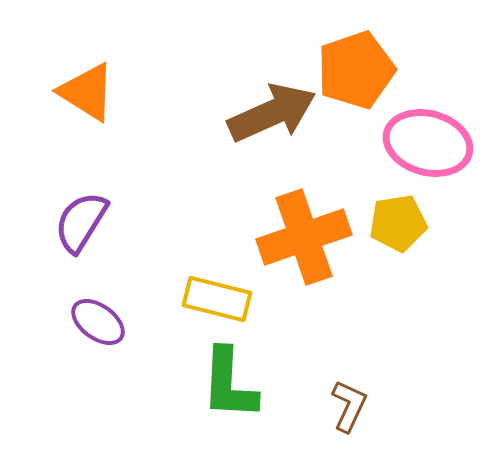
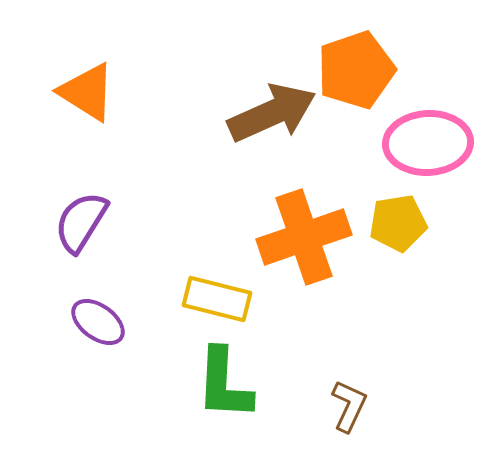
pink ellipse: rotated 18 degrees counterclockwise
green L-shape: moved 5 px left
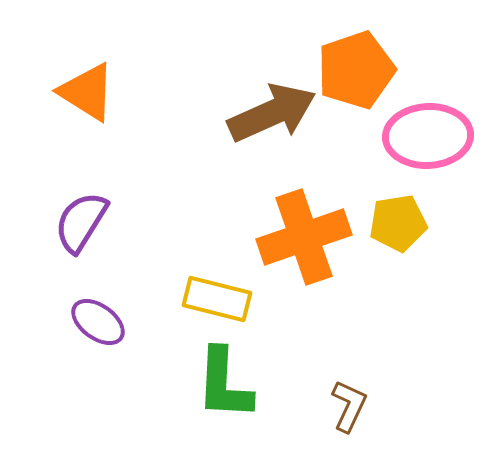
pink ellipse: moved 7 px up
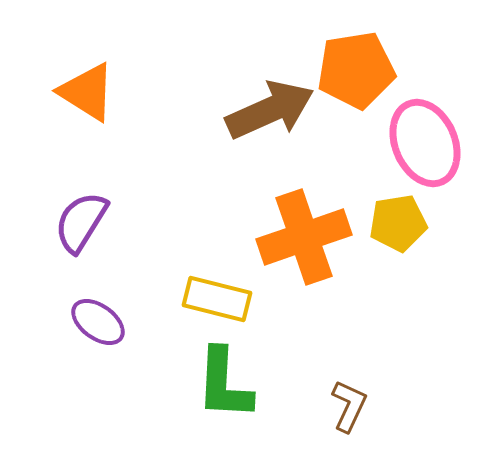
orange pentagon: rotated 10 degrees clockwise
brown arrow: moved 2 px left, 3 px up
pink ellipse: moved 3 px left, 7 px down; rotated 70 degrees clockwise
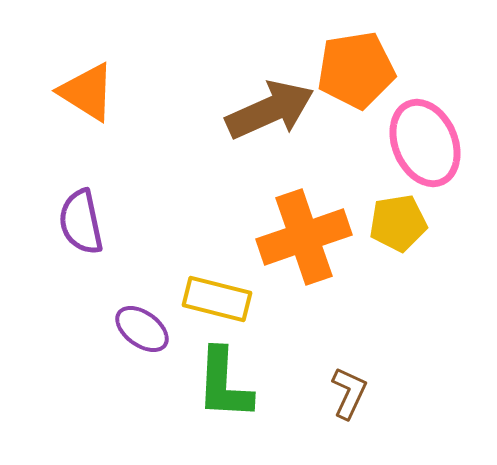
purple semicircle: rotated 44 degrees counterclockwise
purple ellipse: moved 44 px right, 7 px down
brown L-shape: moved 13 px up
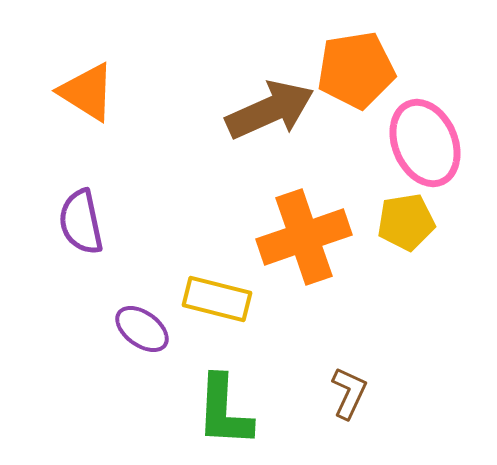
yellow pentagon: moved 8 px right, 1 px up
green L-shape: moved 27 px down
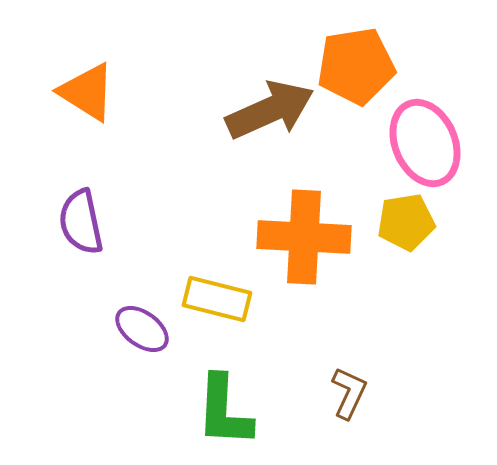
orange pentagon: moved 4 px up
orange cross: rotated 22 degrees clockwise
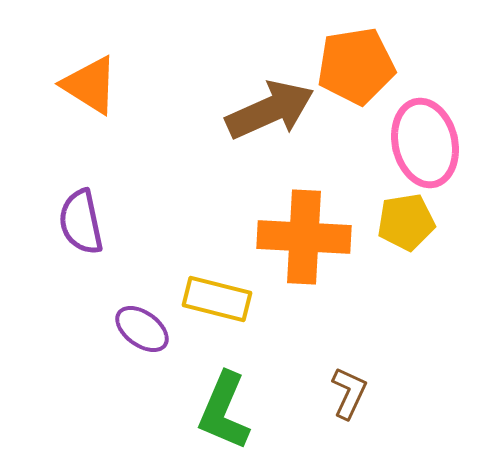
orange triangle: moved 3 px right, 7 px up
pink ellipse: rotated 10 degrees clockwise
green L-shape: rotated 20 degrees clockwise
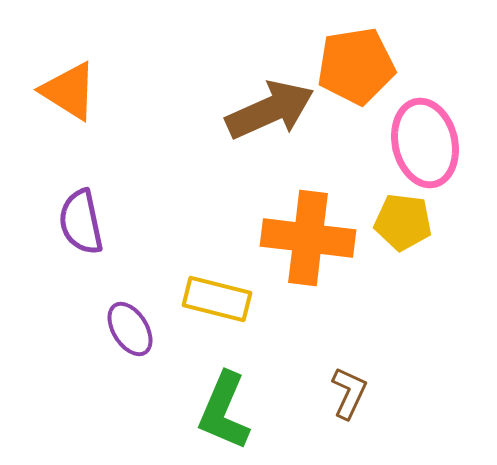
orange triangle: moved 21 px left, 6 px down
yellow pentagon: moved 3 px left; rotated 16 degrees clockwise
orange cross: moved 4 px right, 1 px down; rotated 4 degrees clockwise
purple ellipse: moved 12 px left; rotated 22 degrees clockwise
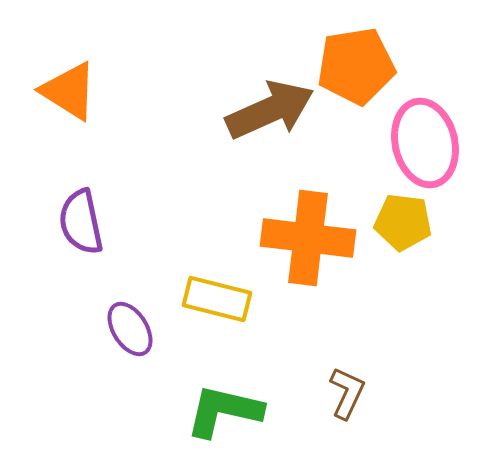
brown L-shape: moved 2 px left
green L-shape: rotated 80 degrees clockwise
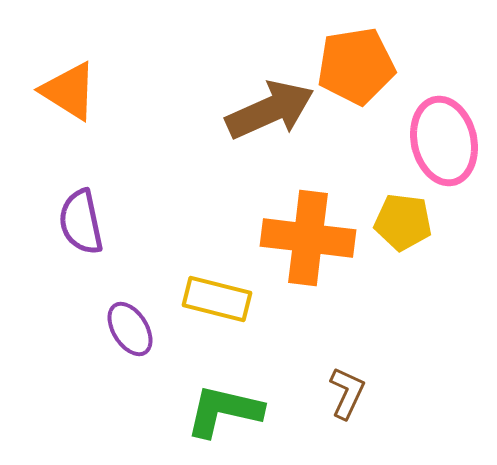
pink ellipse: moved 19 px right, 2 px up
